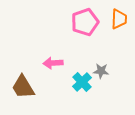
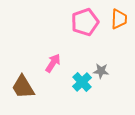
pink arrow: rotated 126 degrees clockwise
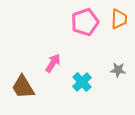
gray star: moved 17 px right, 1 px up
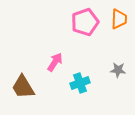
pink arrow: moved 2 px right, 1 px up
cyan cross: moved 2 px left, 1 px down; rotated 24 degrees clockwise
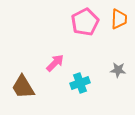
pink pentagon: rotated 8 degrees counterclockwise
pink arrow: moved 1 px down; rotated 12 degrees clockwise
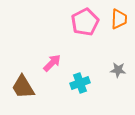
pink arrow: moved 3 px left
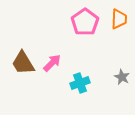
pink pentagon: rotated 8 degrees counterclockwise
gray star: moved 4 px right, 7 px down; rotated 21 degrees clockwise
brown trapezoid: moved 24 px up
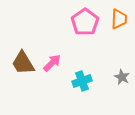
cyan cross: moved 2 px right, 2 px up
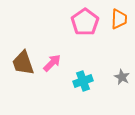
brown trapezoid: rotated 12 degrees clockwise
cyan cross: moved 1 px right
